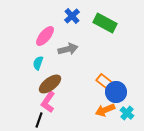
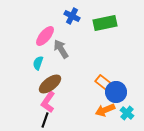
blue cross: rotated 21 degrees counterclockwise
green rectangle: rotated 40 degrees counterclockwise
gray arrow: moved 7 px left; rotated 108 degrees counterclockwise
orange rectangle: moved 1 px left, 1 px down
black line: moved 6 px right
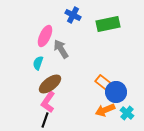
blue cross: moved 1 px right, 1 px up
green rectangle: moved 3 px right, 1 px down
pink ellipse: rotated 15 degrees counterclockwise
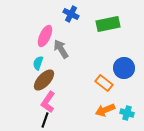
blue cross: moved 2 px left, 1 px up
brown ellipse: moved 6 px left, 4 px up; rotated 10 degrees counterclockwise
blue circle: moved 8 px right, 24 px up
cyan cross: rotated 24 degrees counterclockwise
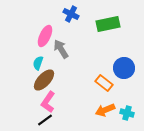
black line: rotated 35 degrees clockwise
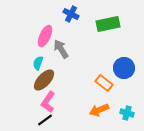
orange arrow: moved 6 px left
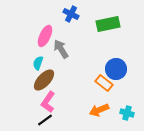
blue circle: moved 8 px left, 1 px down
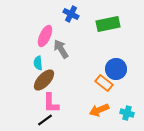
cyan semicircle: rotated 24 degrees counterclockwise
pink L-shape: moved 3 px right, 1 px down; rotated 35 degrees counterclockwise
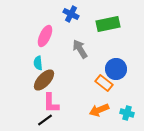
gray arrow: moved 19 px right
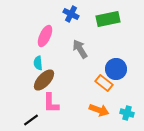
green rectangle: moved 5 px up
orange arrow: rotated 138 degrees counterclockwise
black line: moved 14 px left
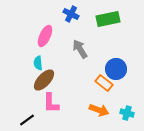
black line: moved 4 px left
